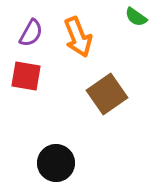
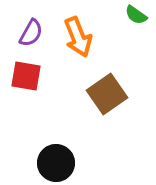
green semicircle: moved 2 px up
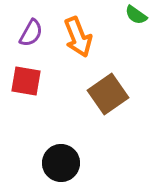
red square: moved 5 px down
brown square: moved 1 px right
black circle: moved 5 px right
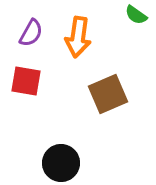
orange arrow: rotated 30 degrees clockwise
brown square: rotated 12 degrees clockwise
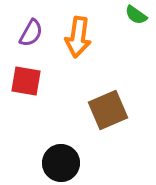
brown square: moved 16 px down
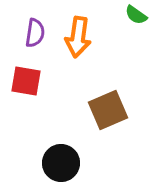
purple semicircle: moved 4 px right; rotated 20 degrees counterclockwise
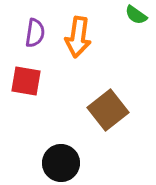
brown square: rotated 15 degrees counterclockwise
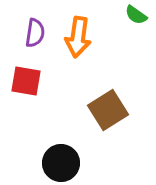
brown square: rotated 6 degrees clockwise
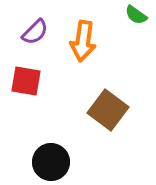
purple semicircle: moved 1 px up; rotated 36 degrees clockwise
orange arrow: moved 5 px right, 4 px down
brown square: rotated 21 degrees counterclockwise
black circle: moved 10 px left, 1 px up
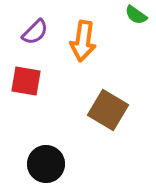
brown square: rotated 6 degrees counterclockwise
black circle: moved 5 px left, 2 px down
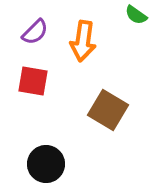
red square: moved 7 px right
